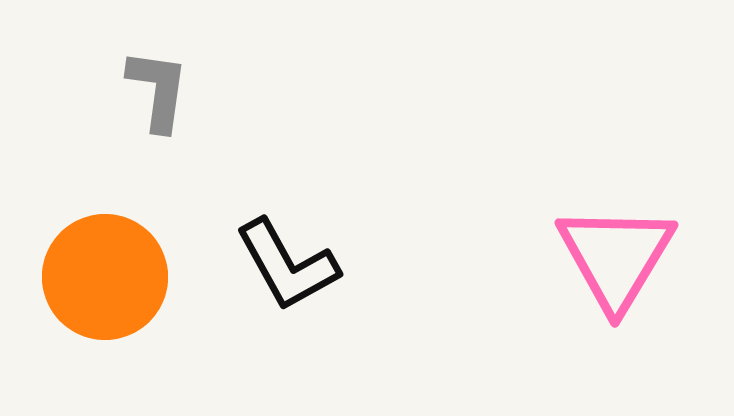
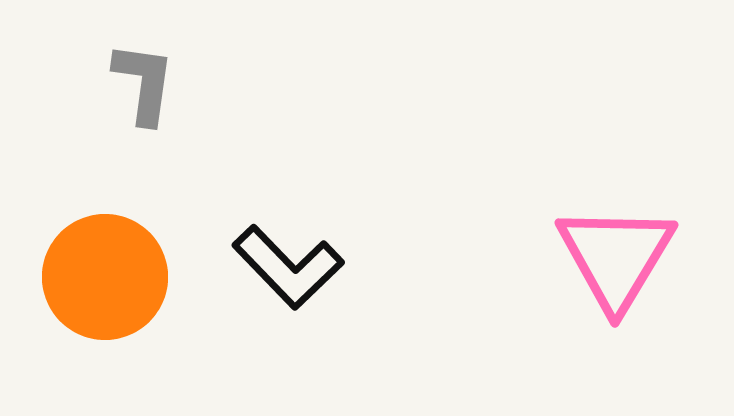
gray L-shape: moved 14 px left, 7 px up
black L-shape: moved 1 px right, 2 px down; rotated 15 degrees counterclockwise
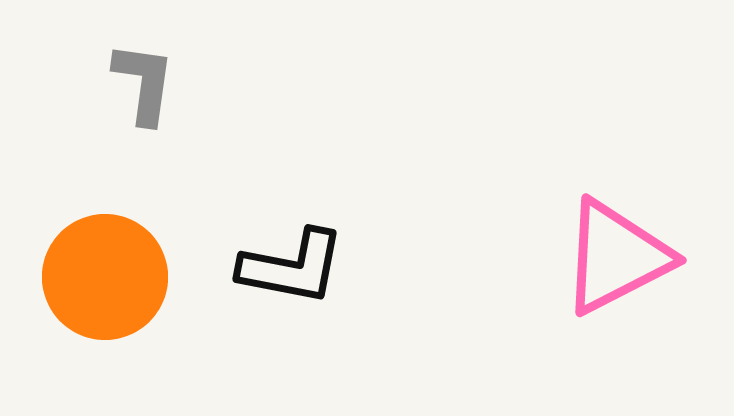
pink triangle: rotated 32 degrees clockwise
black L-shape: moved 4 px right; rotated 35 degrees counterclockwise
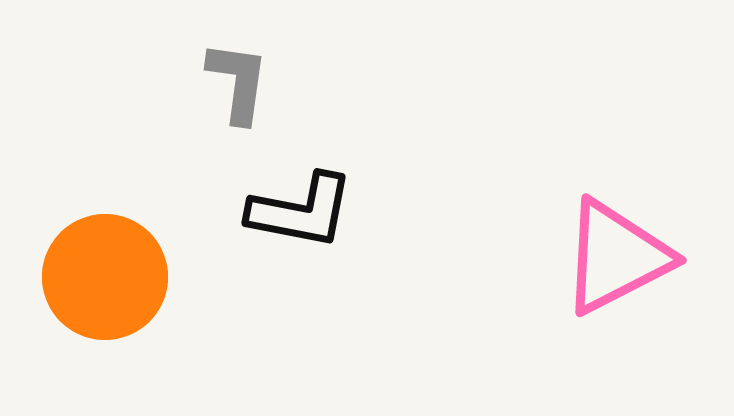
gray L-shape: moved 94 px right, 1 px up
black L-shape: moved 9 px right, 56 px up
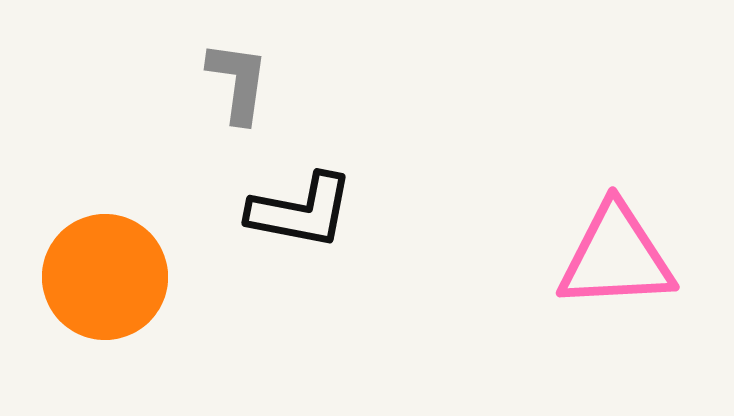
pink triangle: rotated 24 degrees clockwise
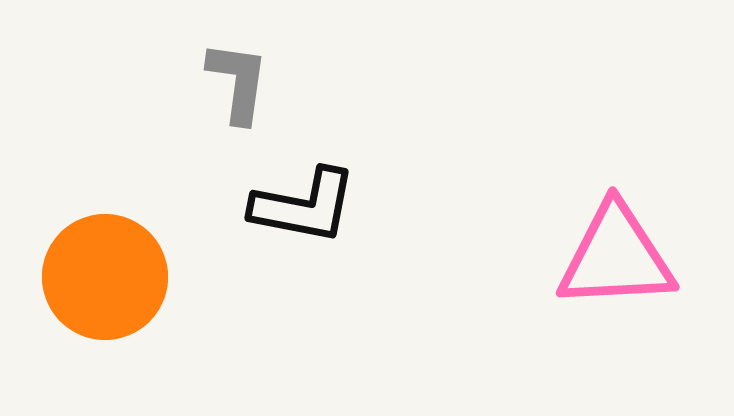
black L-shape: moved 3 px right, 5 px up
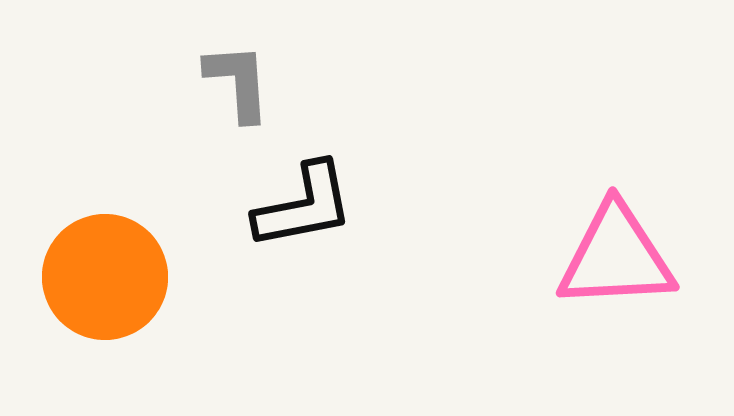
gray L-shape: rotated 12 degrees counterclockwise
black L-shape: rotated 22 degrees counterclockwise
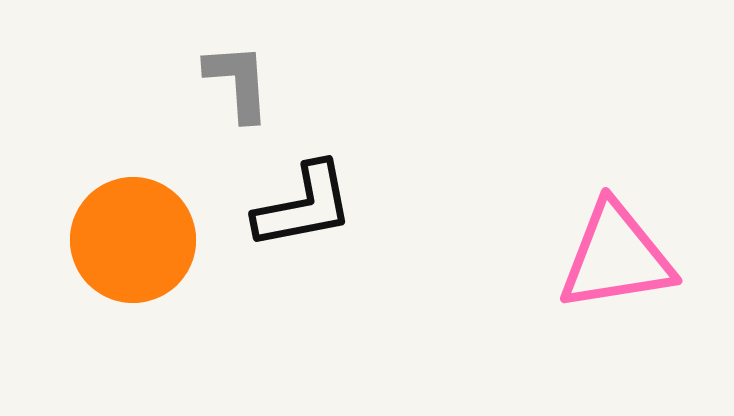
pink triangle: rotated 6 degrees counterclockwise
orange circle: moved 28 px right, 37 px up
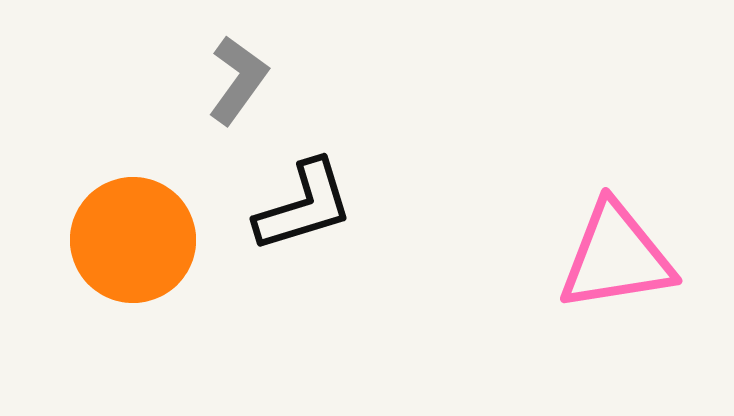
gray L-shape: moved 2 px up; rotated 40 degrees clockwise
black L-shape: rotated 6 degrees counterclockwise
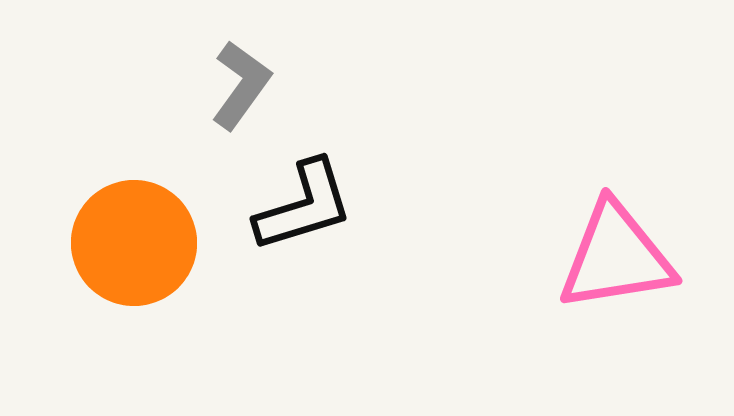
gray L-shape: moved 3 px right, 5 px down
orange circle: moved 1 px right, 3 px down
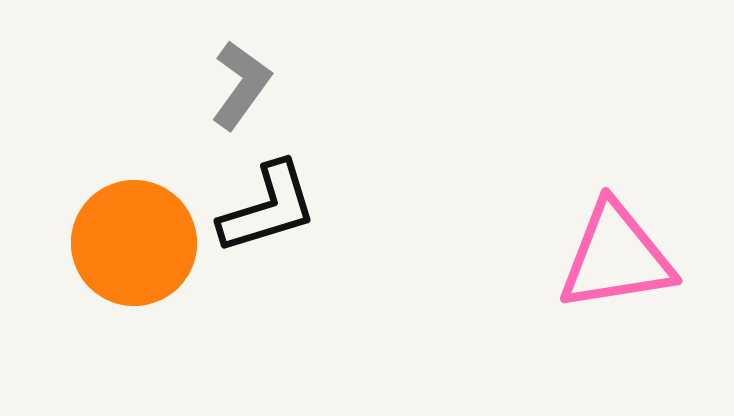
black L-shape: moved 36 px left, 2 px down
